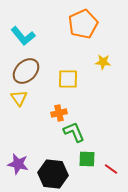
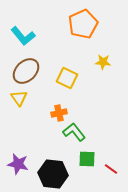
yellow square: moved 1 px left, 1 px up; rotated 25 degrees clockwise
green L-shape: rotated 15 degrees counterclockwise
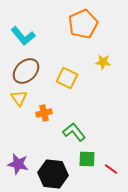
orange cross: moved 15 px left
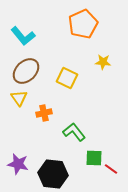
green square: moved 7 px right, 1 px up
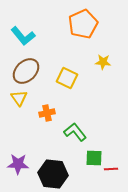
orange cross: moved 3 px right
green L-shape: moved 1 px right
purple star: rotated 10 degrees counterclockwise
red line: rotated 40 degrees counterclockwise
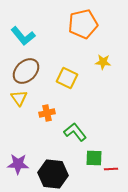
orange pentagon: rotated 12 degrees clockwise
